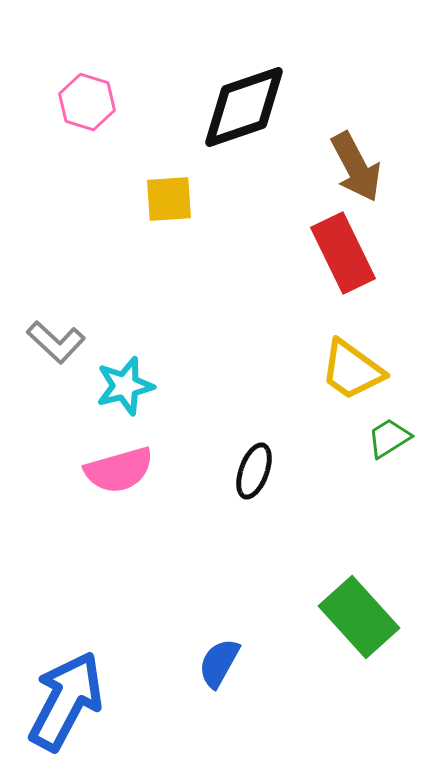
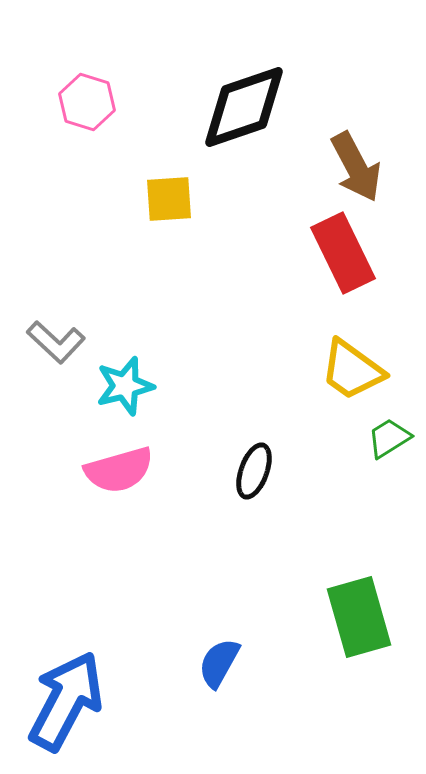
green rectangle: rotated 26 degrees clockwise
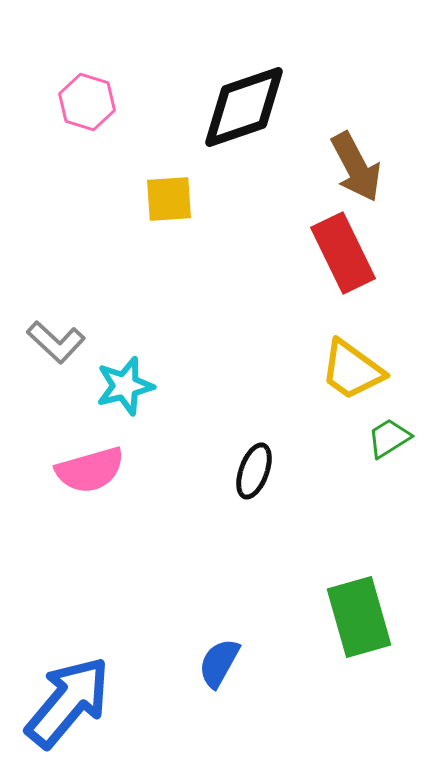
pink semicircle: moved 29 px left
blue arrow: moved 2 px right, 1 px down; rotated 12 degrees clockwise
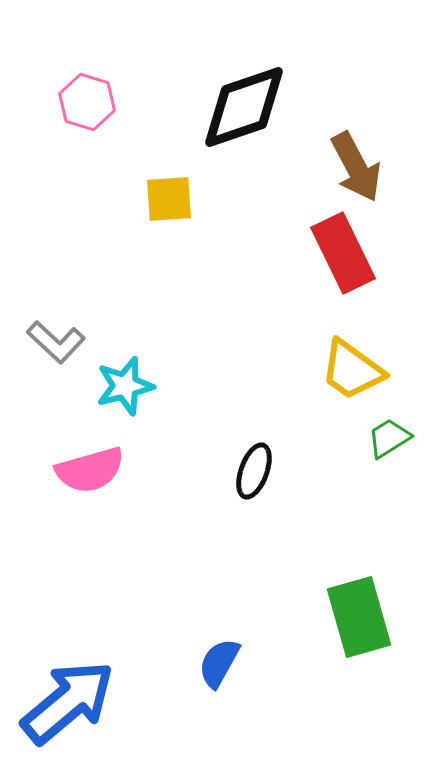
blue arrow: rotated 10 degrees clockwise
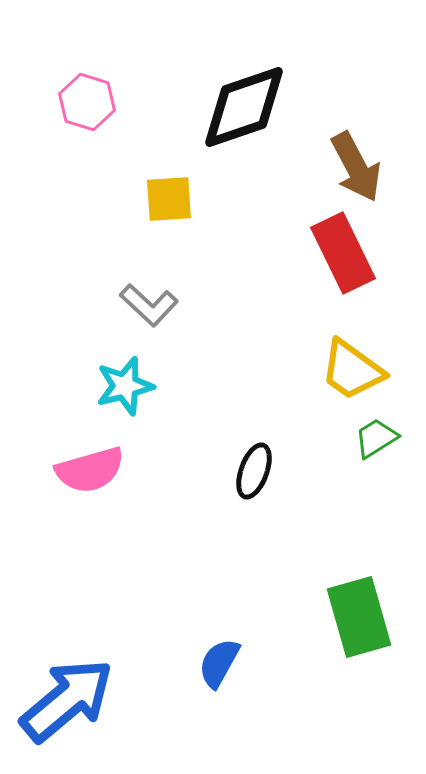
gray L-shape: moved 93 px right, 37 px up
green trapezoid: moved 13 px left
blue arrow: moved 1 px left, 2 px up
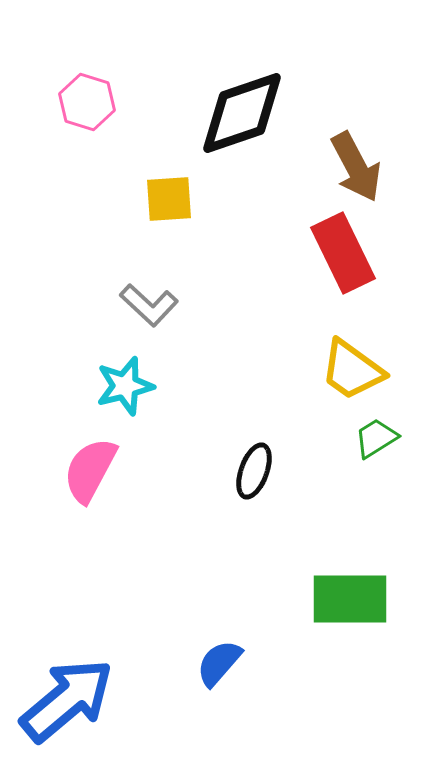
black diamond: moved 2 px left, 6 px down
pink semicircle: rotated 134 degrees clockwise
green rectangle: moved 9 px left, 18 px up; rotated 74 degrees counterclockwise
blue semicircle: rotated 12 degrees clockwise
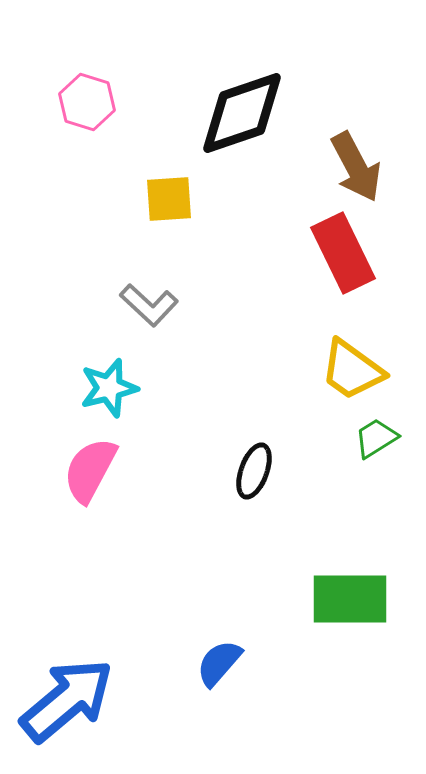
cyan star: moved 16 px left, 2 px down
